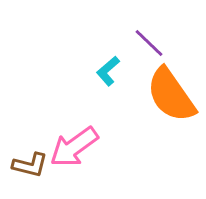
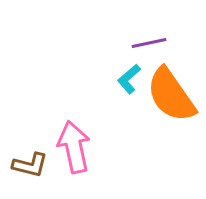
purple line: rotated 56 degrees counterclockwise
cyan L-shape: moved 21 px right, 8 px down
pink arrow: rotated 114 degrees clockwise
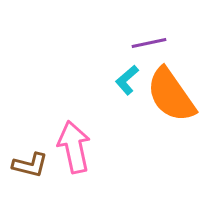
cyan L-shape: moved 2 px left, 1 px down
